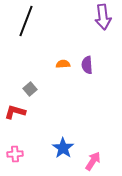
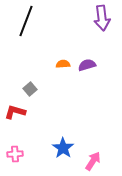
purple arrow: moved 1 px left, 1 px down
purple semicircle: rotated 78 degrees clockwise
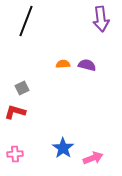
purple arrow: moved 1 px left, 1 px down
purple semicircle: rotated 30 degrees clockwise
gray square: moved 8 px left, 1 px up; rotated 16 degrees clockwise
pink arrow: moved 3 px up; rotated 36 degrees clockwise
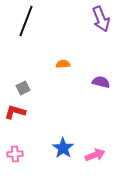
purple arrow: rotated 15 degrees counterclockwise
purple semicircle: moved 14 px right, 17 px down
gray square: moved 1 px right
pink arrow: moved 2 px right, 3 px up
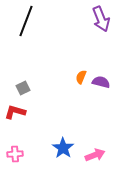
orange semicircle: moved 18 px right, 13 px down; rotated 64 degrees counterclockwise
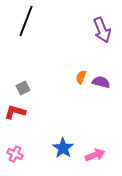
purple arrow: moved 1 px right, 11 px down
pink cross: rotated 28 degrees clockwise
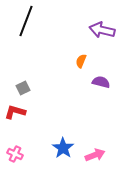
purple arrow: rotated 125 degrees clockwise
orange semicircle: moved 16 px up
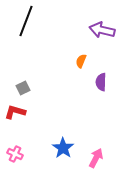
purple semicircle: rotated 102 degrees counterclockwise
pink arrow: moved 1 px right, 3 px down; rotated 42 degrees counterclockwise
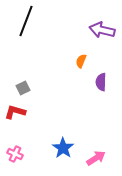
pink arrow: rotated 30 degrees clockwise
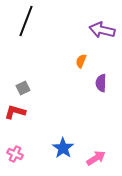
purple semicircle: moved 1 px down
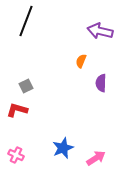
purple arrow: moved 2 px left, 1 px down
gray square: moved 3 px right, 2 px up
red L-shape: moved 2 px right, 2 px up
blue star: rotated 15 degrees clockwise
pink cross: moved 1 px right, 1 px down
